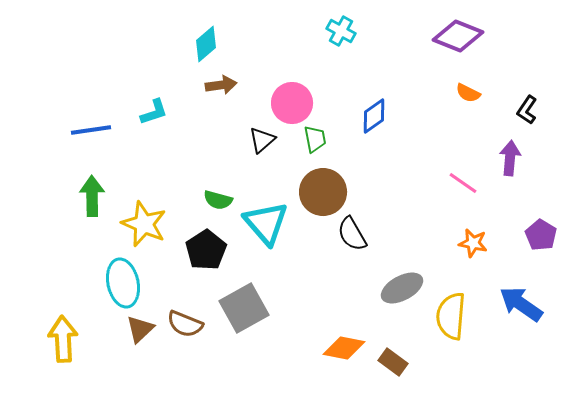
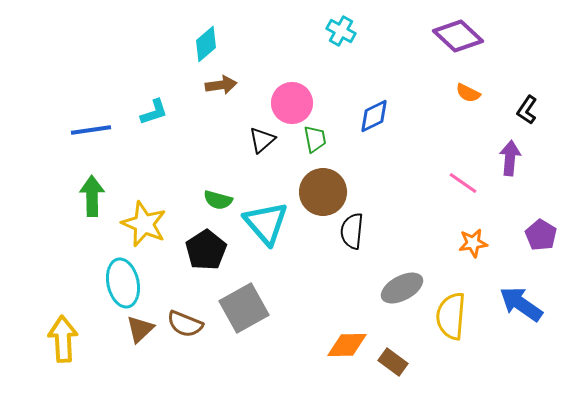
purple diamond: rotated 21 degrees clockwise
blue diamond: rotated 9 degrees clockwise
black semicircle: moved 3 px up; rotated 36 degrees clockwise
orange star: rotated 20 degrees counterclockwise
orange diamond: moved 3 px right, 3 px up; rotated 12 degrees counterclockwise
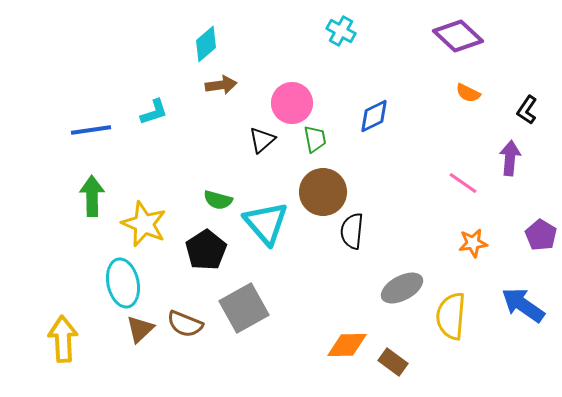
blue arrow: moved 2 px right, 1 px down
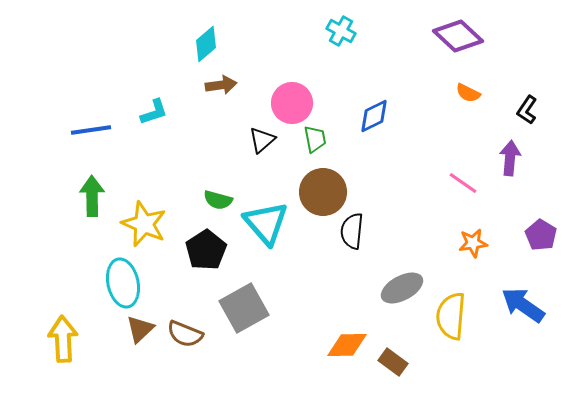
brown semicircle: moved 10 px down
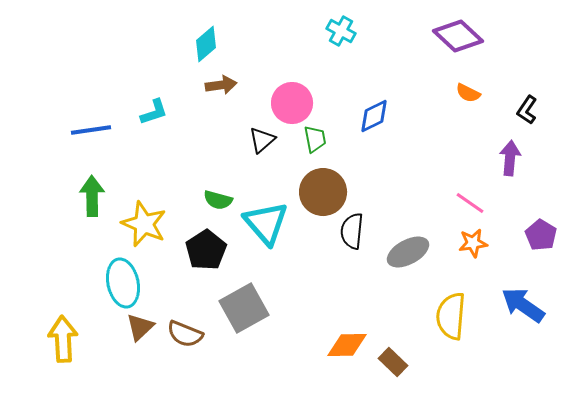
pink line: moved 7 px right, 20 px down
gray ellipse: moved 6 px right, 36 px up
brown triangle: moved 2 px up
brown rectangle: rotated 8 degrees clockwise
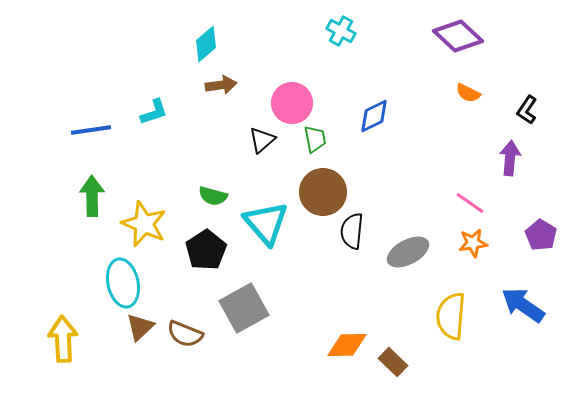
green semicircle: moved 5 px left, 4 px up
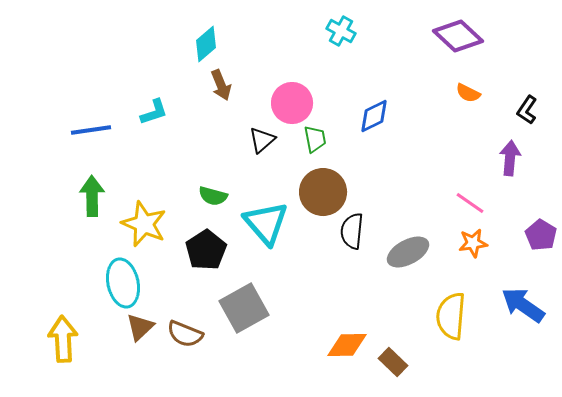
brown arrow: rotated 76 degrees clockwise
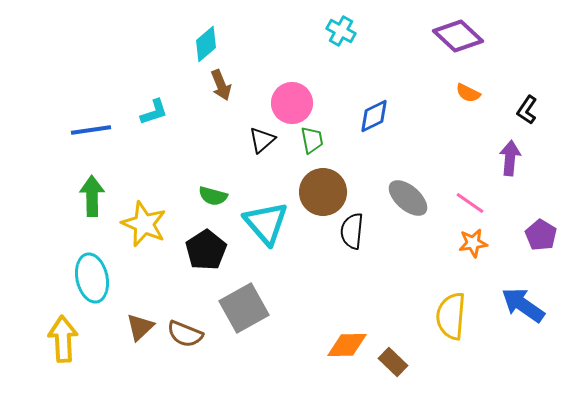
green trapezoid: moved 3 px left, 1 px down
gray ellipse: moved 54 px up; rotated 69 degrees clockwise
cyan ellipse: moved 31 px left, 5 px up
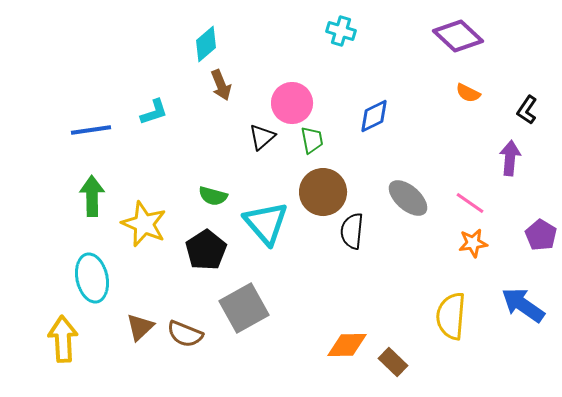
cyan cross: rotated 12 degrees counterclockwise
black triangle: moved 3 px up
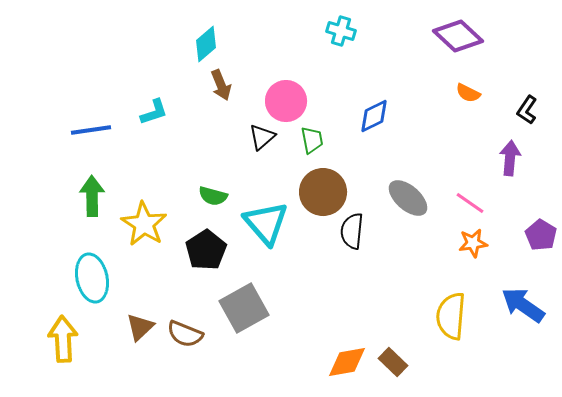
pink circle: moved 6 px left, 2 px up
yellow star: rotated 9 degrees clockwise
orange diamond: moved 17 px down; rotated 9 degrees counterclockwise
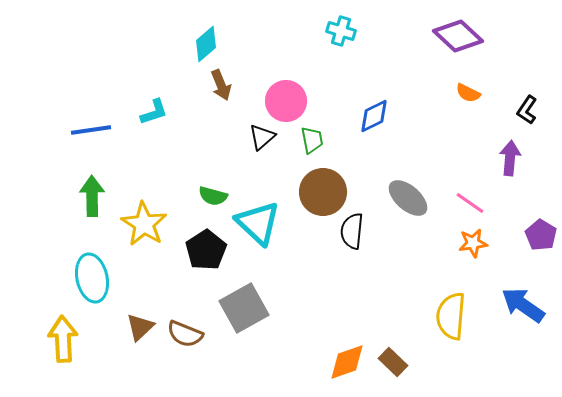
cyan triangle: moved 8 px left; rotated 6 degrees counterclockwise
orange diamond: rotated 9 degrees counterclockwise
